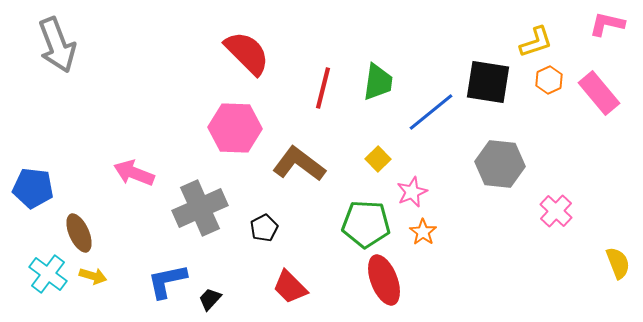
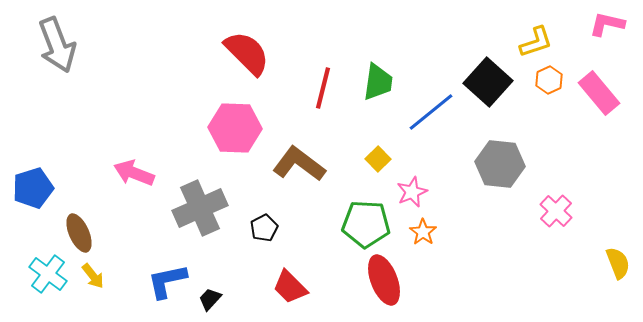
black square: rotated 33 degrees clockwise
blue pentagon: rotated 24 degrees counterclockwise
yellow arrow: rotated 36 degrees clockwise
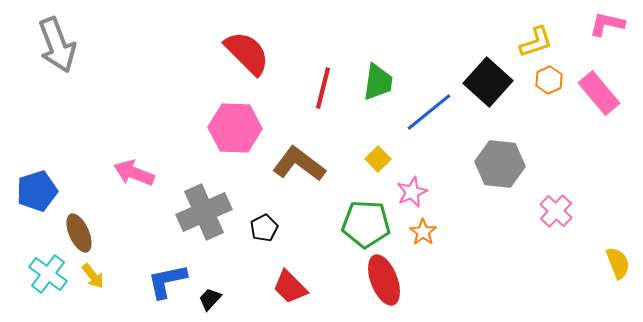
blue line: moved 2 px left
blue pentagon: moved 4 px right, 3 px down
gray cross: moved 4 px right, 4 px down
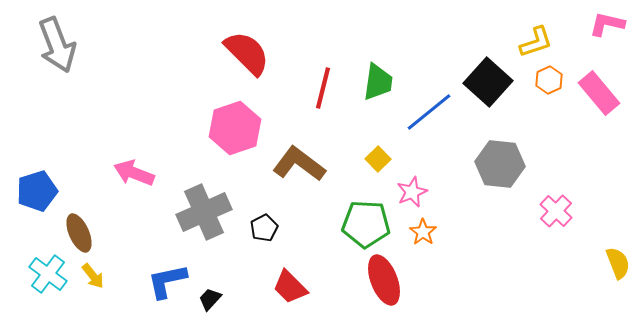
pink hexagon: rotated 21 degrees counterclockwise
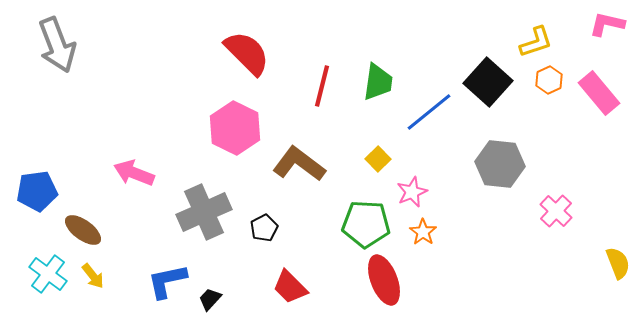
red line: moved 1 px left, 2 px up
pink hexagon: rotated 15 degrees counterclockwise
blue pentagon: rotated 9 degrees clockwise
brown ellipse: moved 4 px right, 3 px up; rotated 30 degrees counterclockwise
